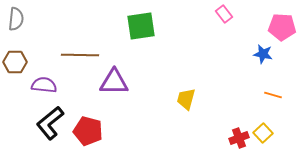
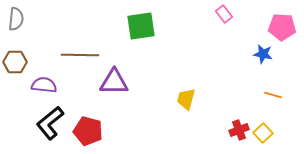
red cross: moved 8 px up
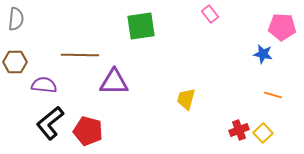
pink rectangle: moved 14 px left
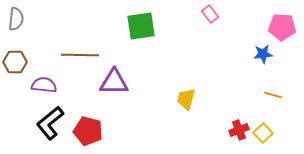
blue star: rotated 18 degrees counterclockwise
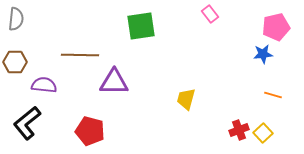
pink pentagon: moved 6 px left; rotated 16 degrees counterclockwise
black L-shape: moved 23 px left
red pentagon: moved 2 px right
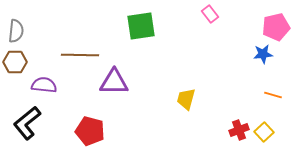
gray semicircle: moved 12 px down
yellow square: moved 1 px right, 1 px up
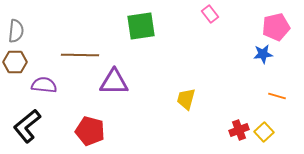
orange line: moved 4 px right, 1 px down
black L-shape: moved 3 px down
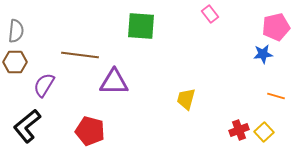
green square: rotated 12 degrees clockwise
brown line: rotated 6 degrees clockwise
purple semicircle: rotated 65 degrees counterclockwise
orange line: moved 1 px left
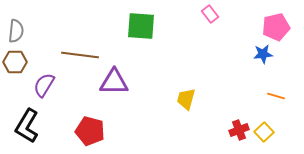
black L-shape: rotated 20 degrees counterclockwise
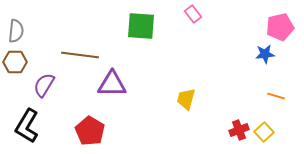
pink rectangle: moved 17 px left
pink pentagon: moved 4 px right
blue star: moved 2 px right
purple triangle: moved 2 px left, 2 px down
red pentagon: rotated 16 degrees clockwise
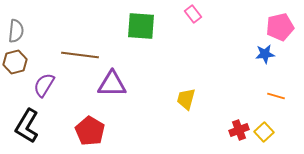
brown hexagon: rotated 15 degrees counterclockwise
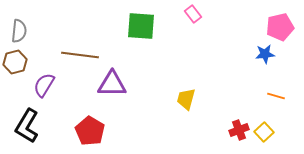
gray semicircle: moved 3 px right
